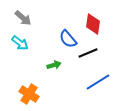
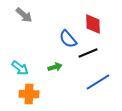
gray arrow: moved 1 px right, 3 px up
red diamond: rotated 10 degrees counterclockwise
cyan arrow: moved 25 px down
green arrow: moved 1 px right, 2 px down
orange cross: rotated 30 degrees counterclockwise
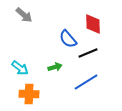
blue line: moved 12 px left
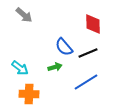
blue semicircle: moved 4 px left, 8 px down
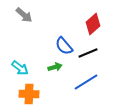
red diamond: rotated 50 degrees clockwise
blue semicircle: moved 1 px up
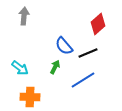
gray arrow: moved 1 px down; rotated 126 degrees counterclockwise
red diamond: moved 5 px right
green arrow: rotated 48 degrees counterclockwise
blue line: moved 3 px left, 2 px up
orange cross: moved 1 px right, 3 px down
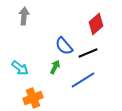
red diamond: moved 2 px left
orange cross: moved 3 px right, 1 px down; rotated 24 degrees counterclockwise
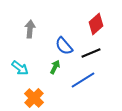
gray arrow: moved 6 px right, 13 px down
black line: moved 3 px right
orange cross: moved 1 px right; rotated 24 degrees counterclockwise
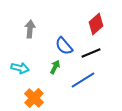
cyan arrow: rotated 24 degrees counterclockwise
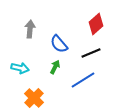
blue semicircle: moved 5 px left, 2 px up
